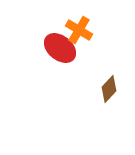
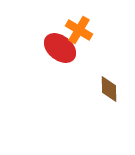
brown diamond: rotated 44 degrees counterclockwise
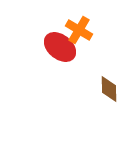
red ellipse: moved 1 px up
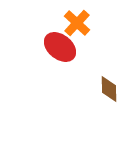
orange cross: moved 2 px left, 7 px up; rotated 12 degrees clockwise
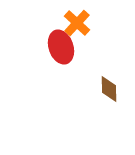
red ellipse: moved 1 px right; rotated 32 degrees clockwise
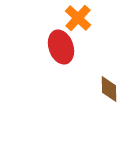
orange cross: moved 1 px right, 5 px up
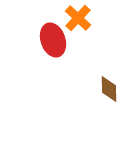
red ellipse: moved 8 px left, 7 px up
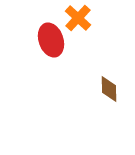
red ellipse: moved 2 px left
